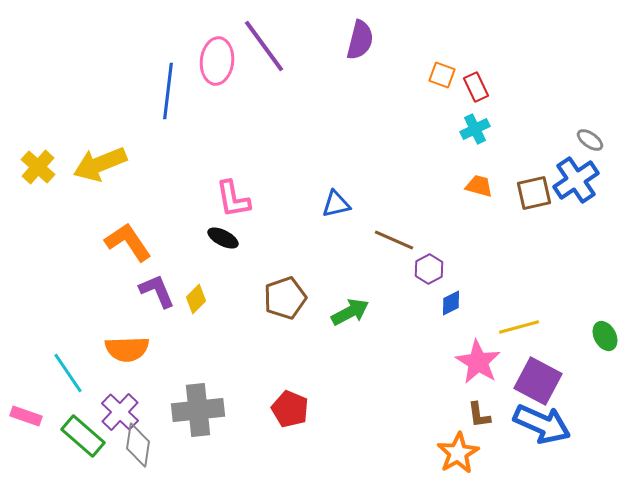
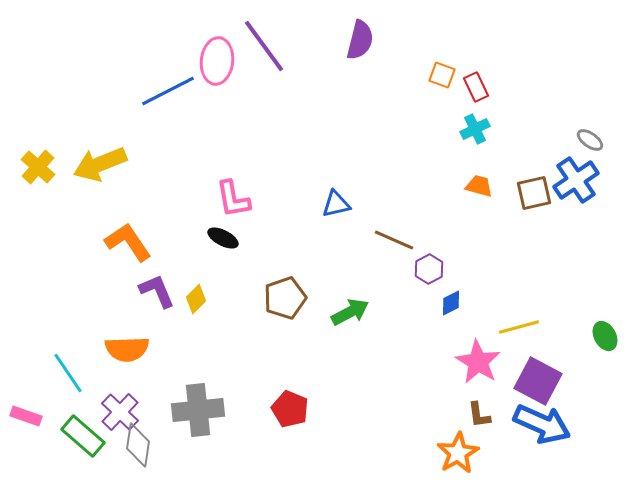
blue line: rotated 56 degrees clockwise
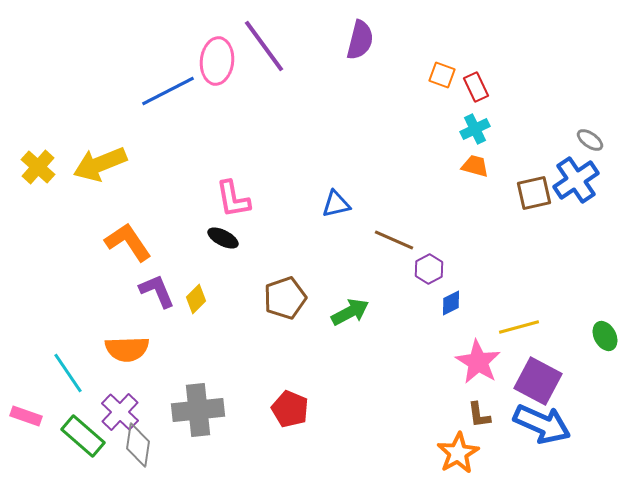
orange trapezoid: moved 4 px left, 20 px up
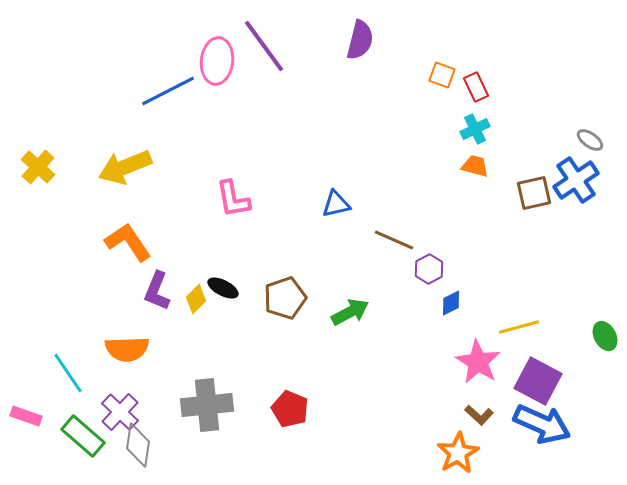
yellow arrow: moved 25 px right, 3 px down
black ellipse: moved 50 px down
purple L-shape: rotated 135 degrees counterclockwise
gray cross: moved 9 px right, 5 px up
brown L-shape: rotated 40 degrees counterclockwise
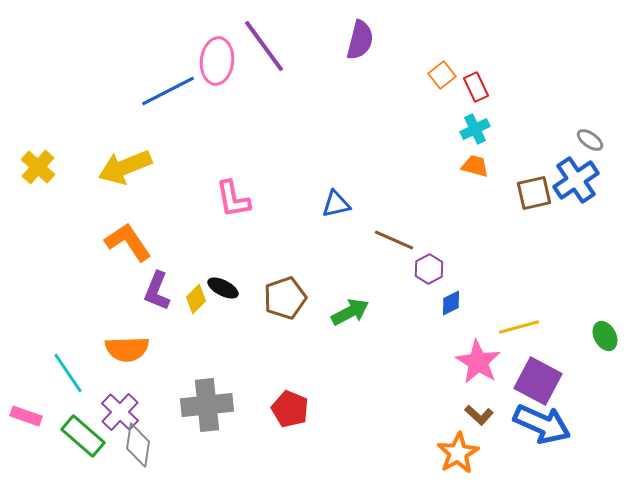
orange square: rotated 32 degrees clockwise
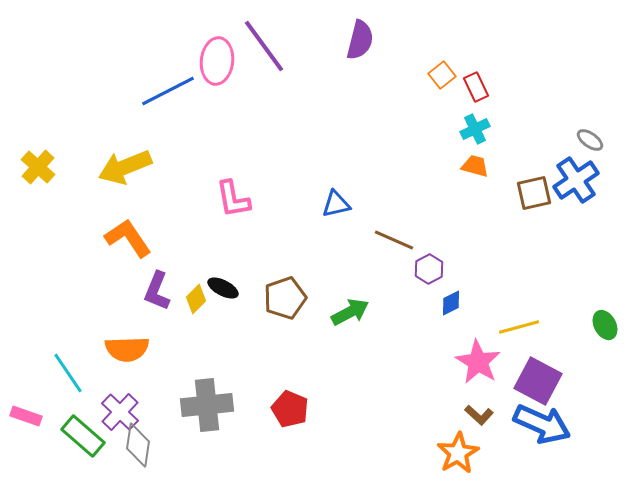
orange L-shape: moved 4 px up
green ellipse: moved 11 px up
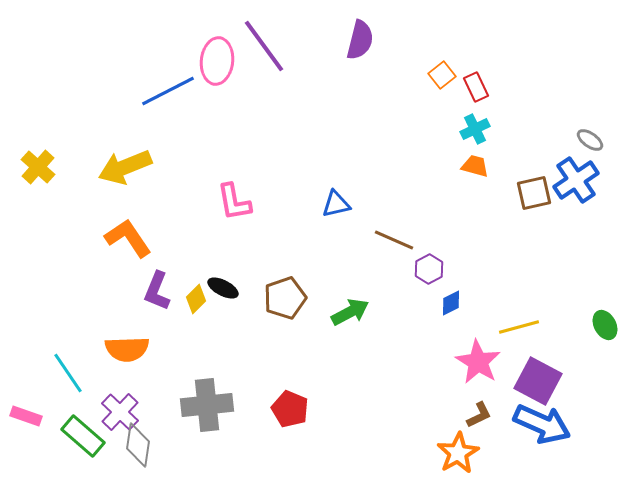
pink L-shape: moved 1 px right, 3 px down
brown L-shape: rotated 68 degrees counterclockwise
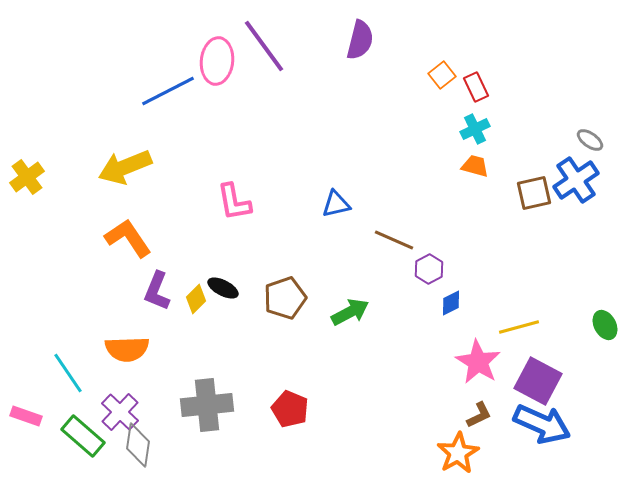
yellow cross: moved 11 px left, 10 px down; rotated 12 degrees clockwise
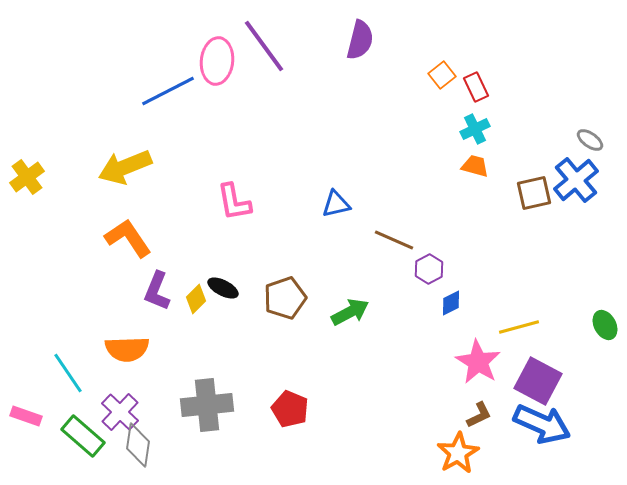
blue cross: rotated 6 degrees counterclockwise
